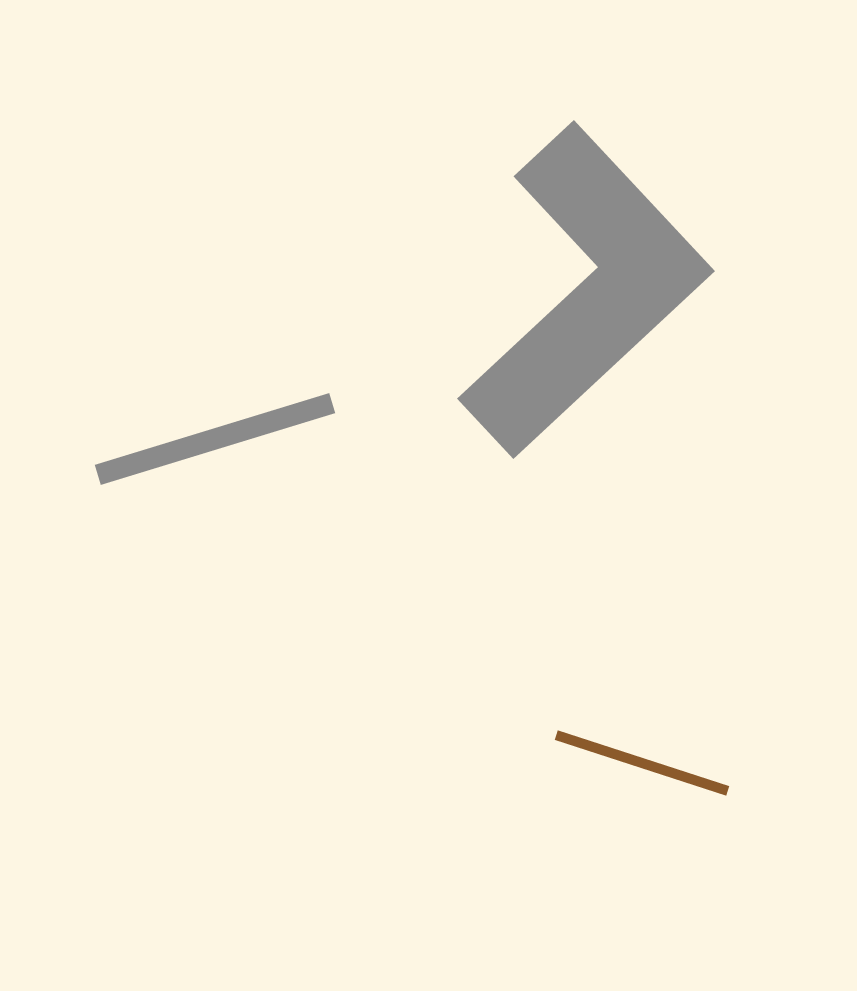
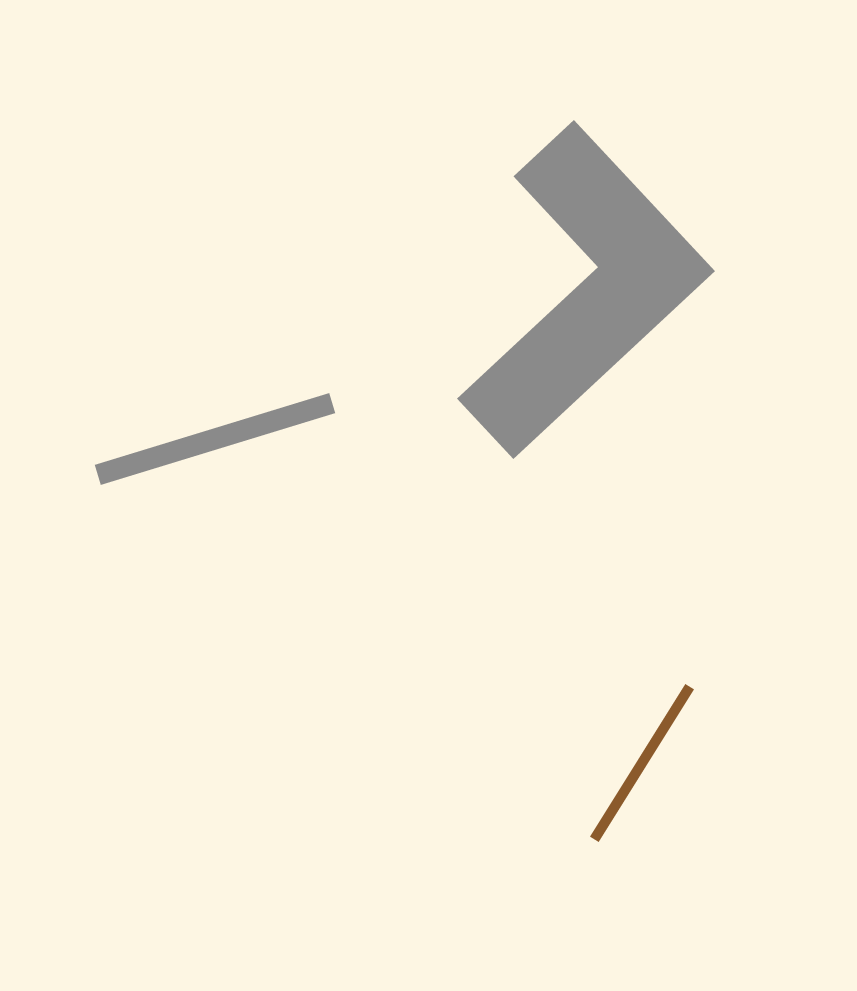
brown line: rotated 76 degrees counterclockwise
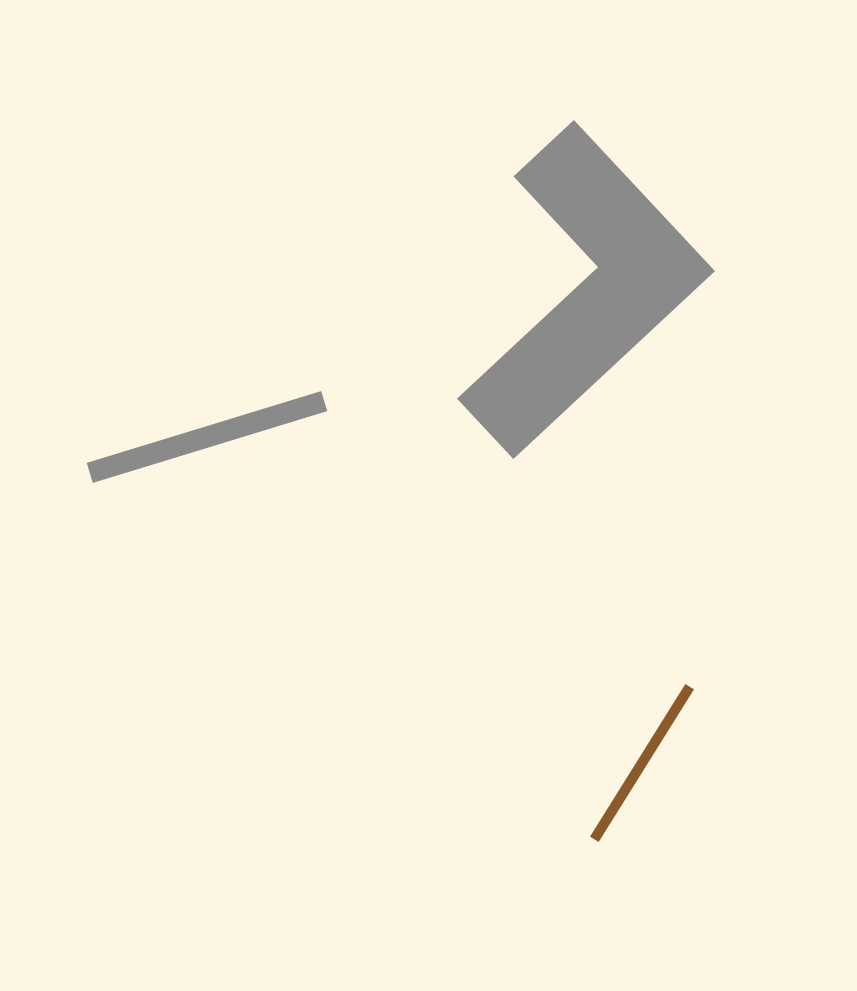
gray line: moved 8 px left, 2 px up
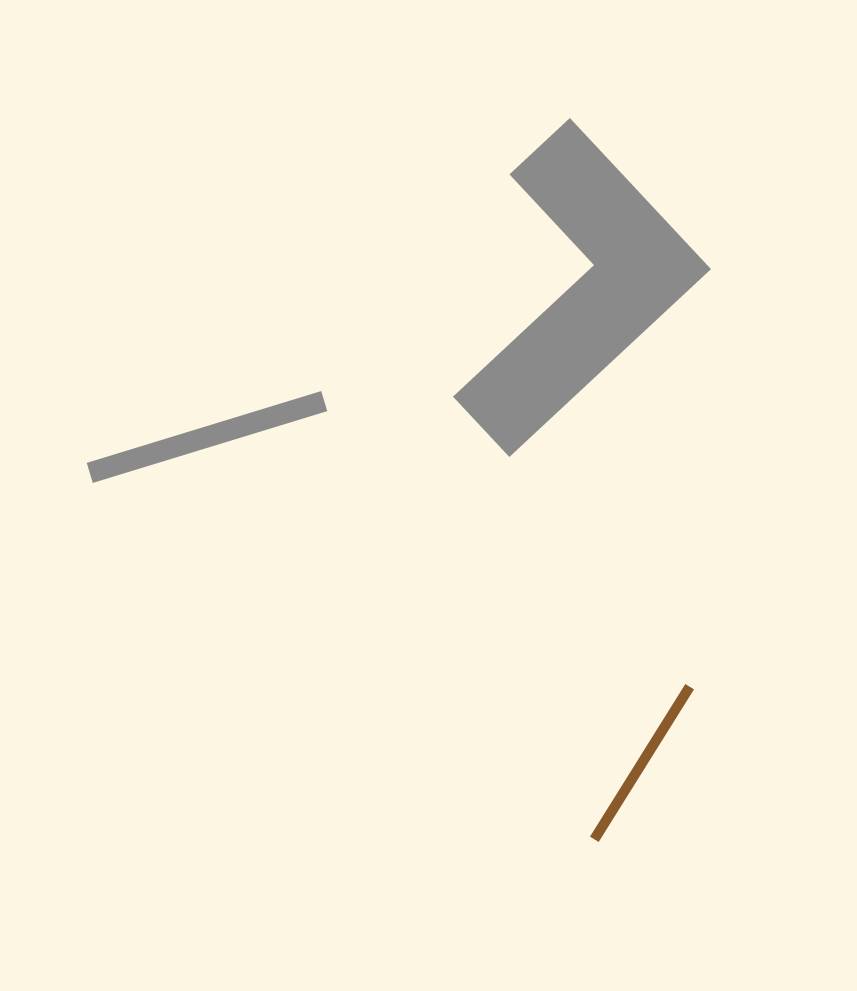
gray L-shape: moved 4 px left, 2 px up
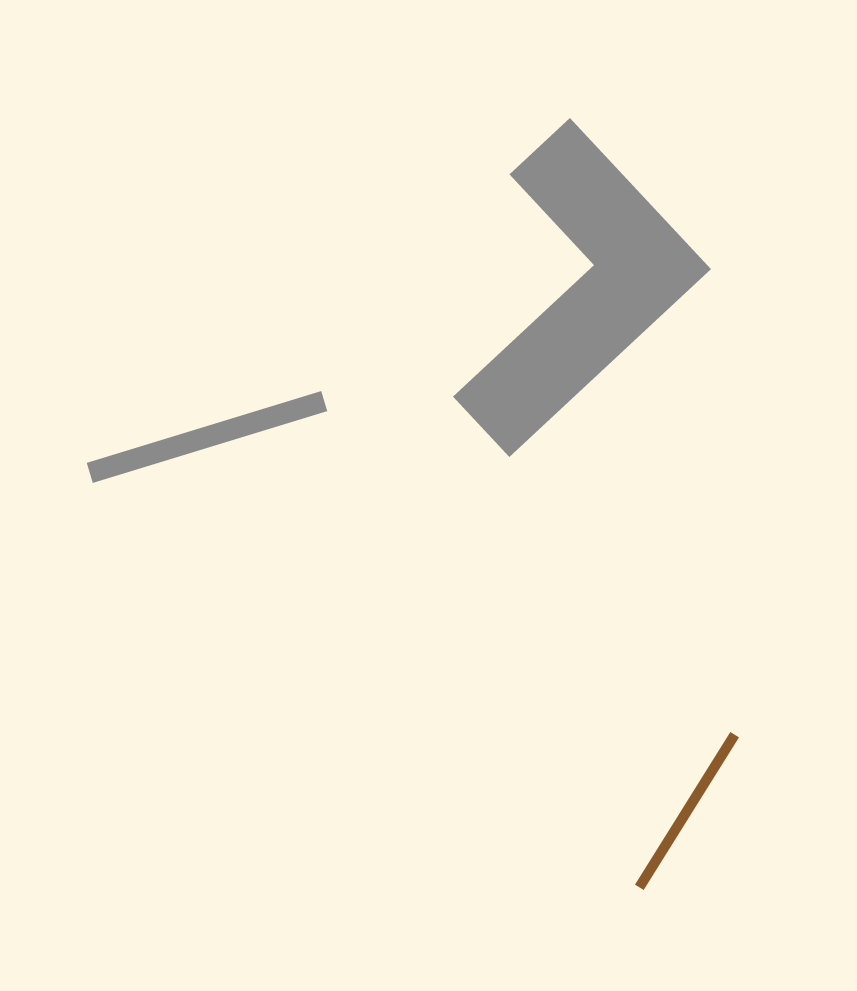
brown line: moved 45 px right, 48 px down
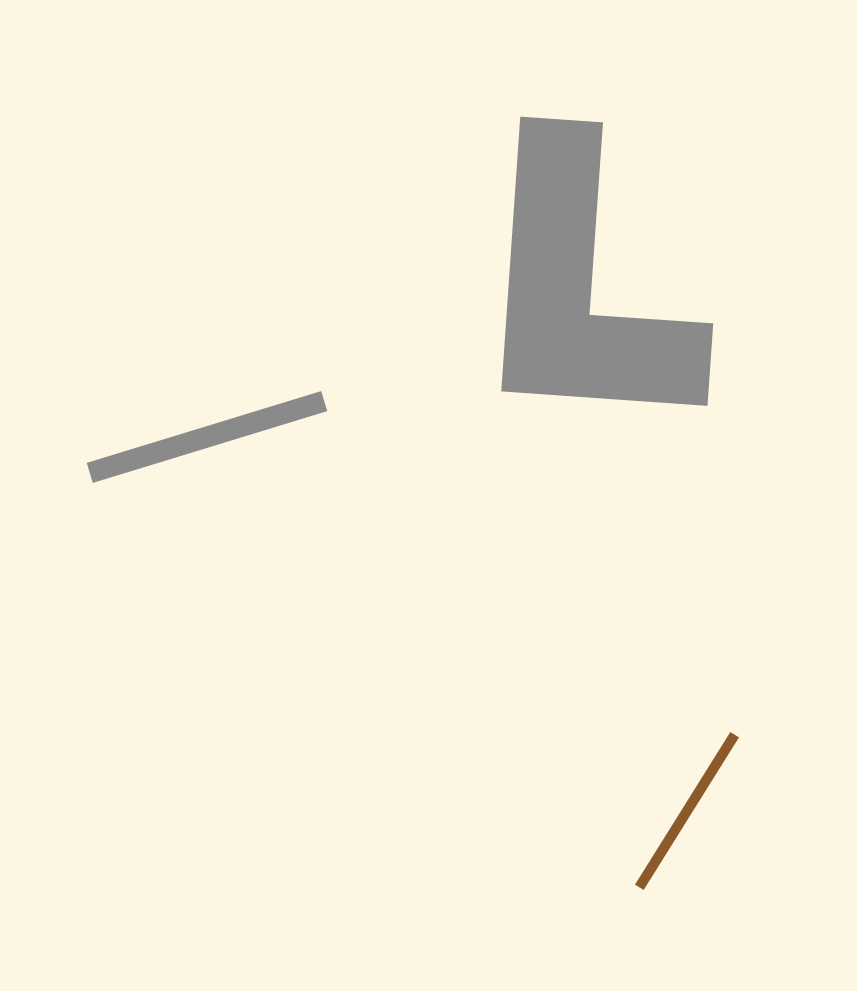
gray L-shape: rotated 137 degrees clockwise
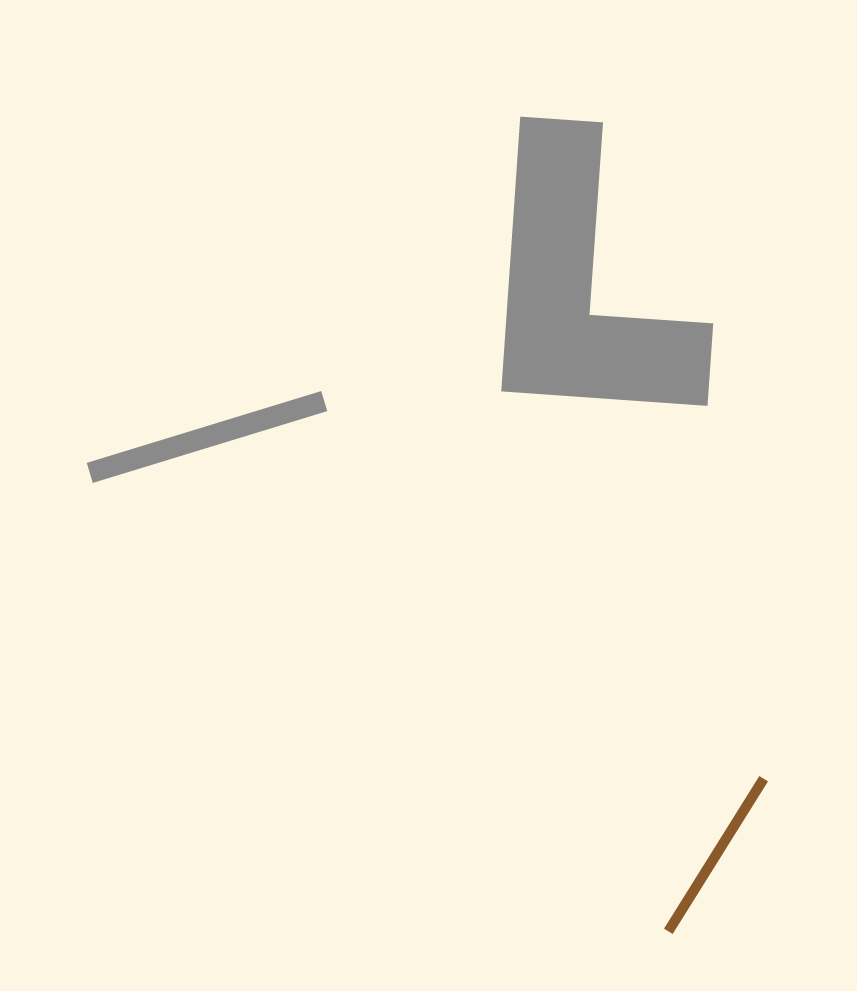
brown line: moved 29 px right, 44 px down
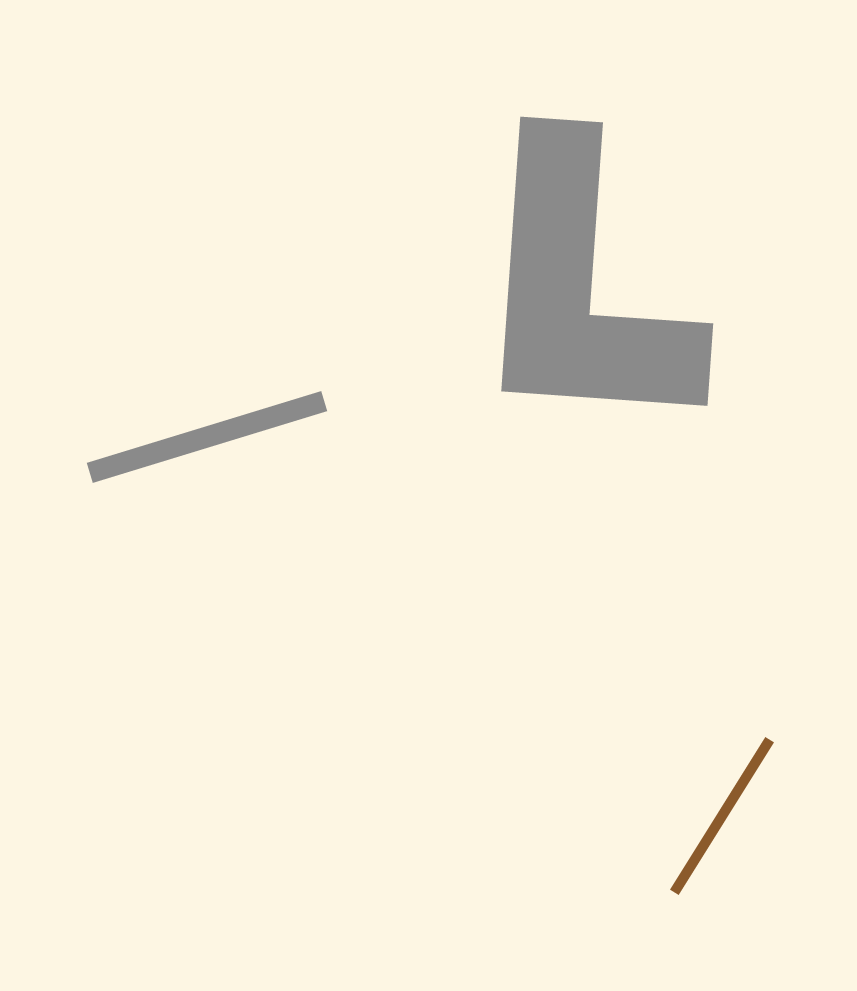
brown line: moved 6 px right, 39 px up
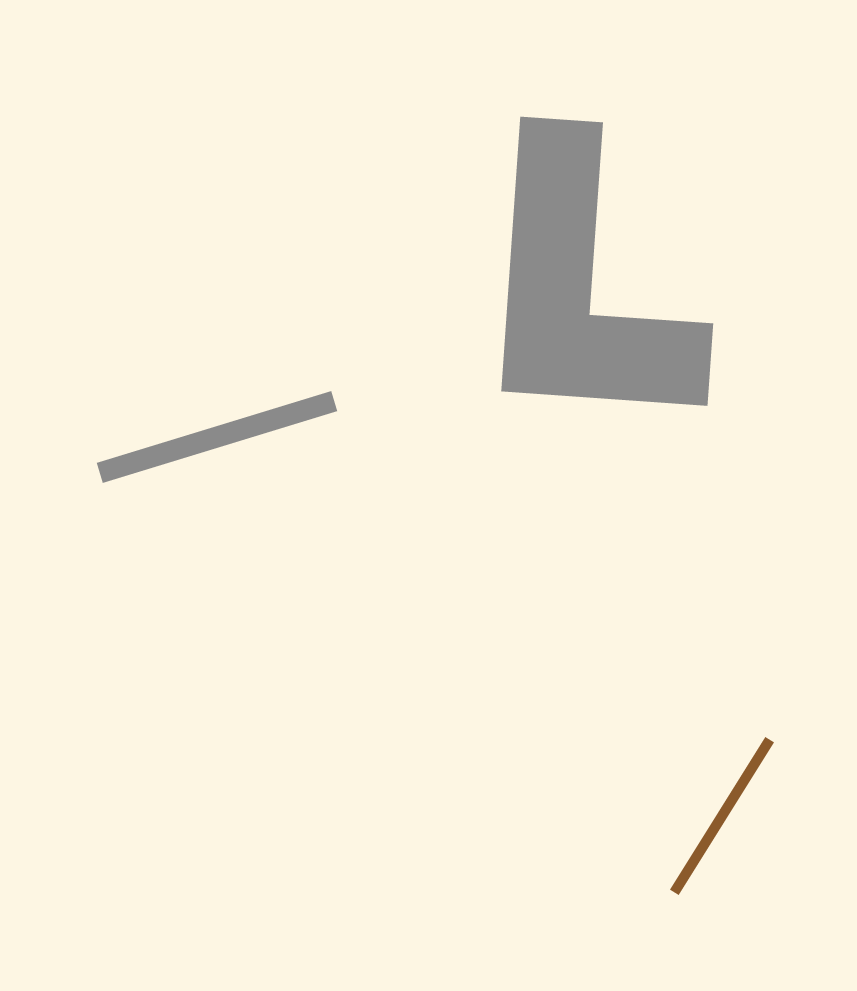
gray line: moved 10 px right
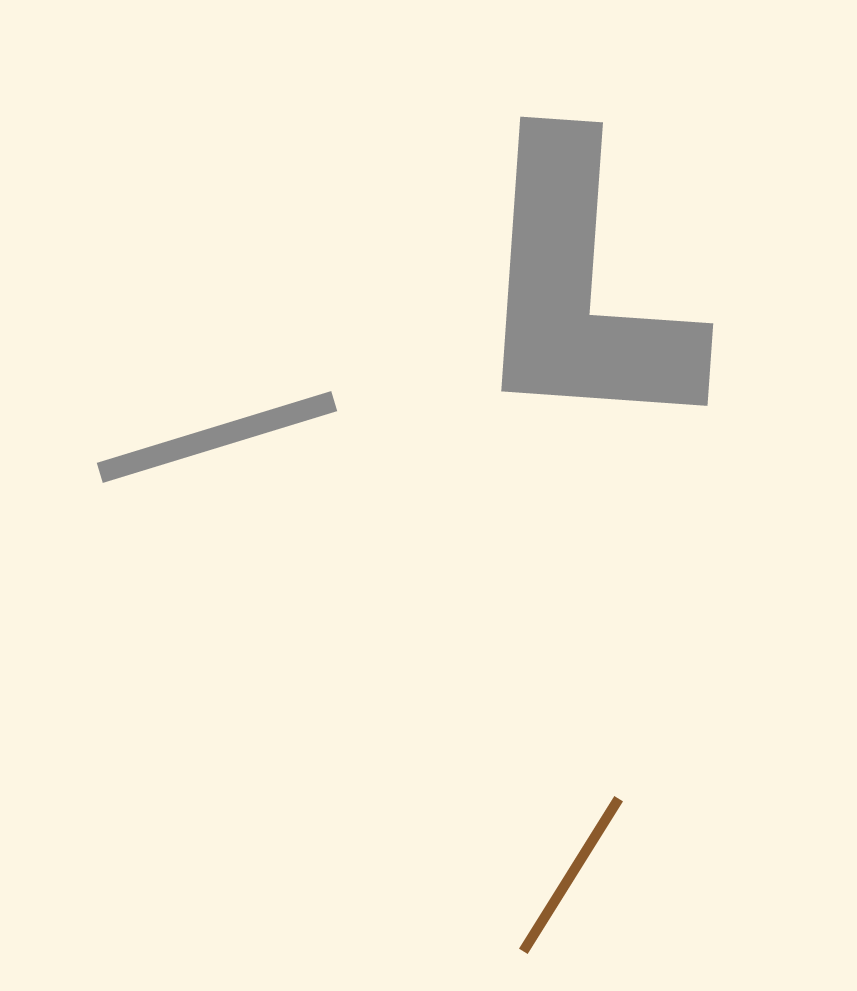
brown line: moved 151 px left, 59 px down
